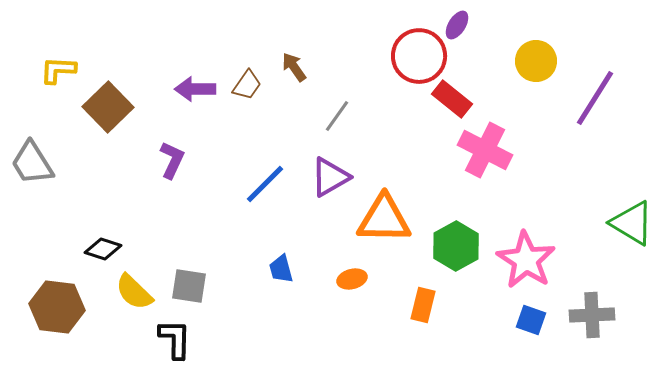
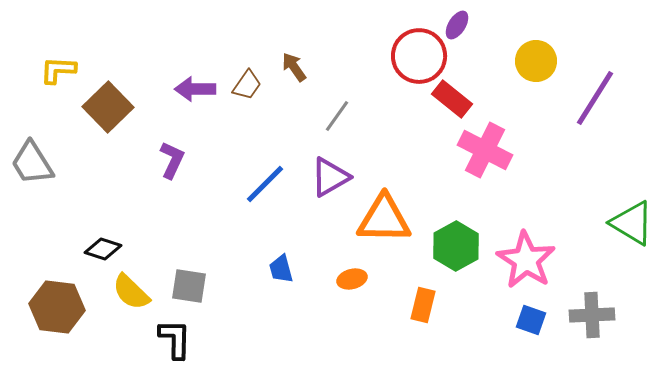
yellow semicircle: moved 3 px left
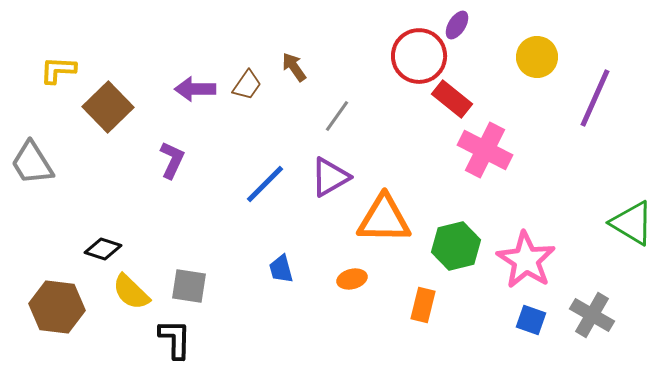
yellow circle: moved 1 px right, 4 px up
purple line: rotated 8 degrees counterclockwise
green hexagon: rotated 15 degrees clockwise
gray cross: rotated 33 degrees clockwise
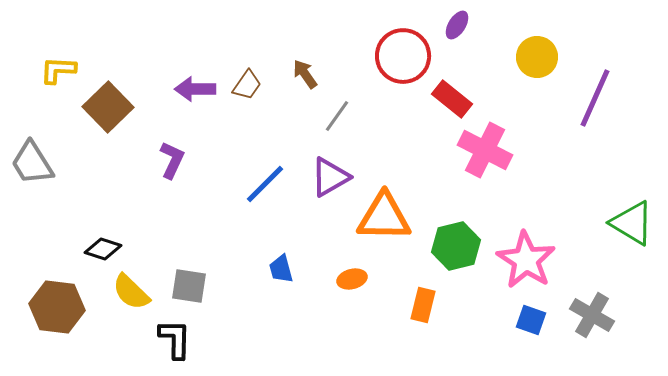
red circle: moved 16 px left
brown arrow: moved 11 px right, 7 px down
orange triangle: moved 2 px up
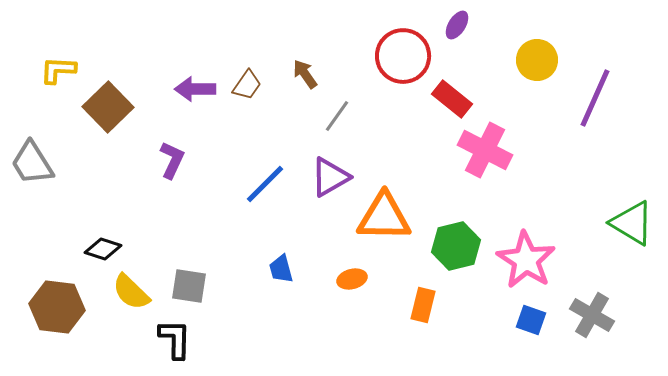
yellow circle: moved 3 px down
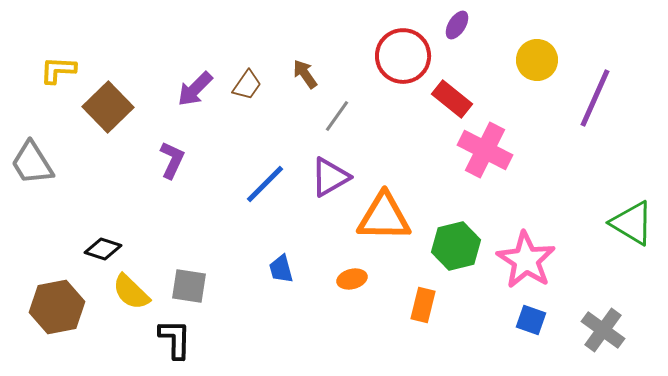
purple arrow: rotated 45 degrees counterclockwise
brown hexagon: rotated 18 degrees counterclockwise
gray cross: moved 11 px right, 15 px down; rotated 6 degrees clockwise
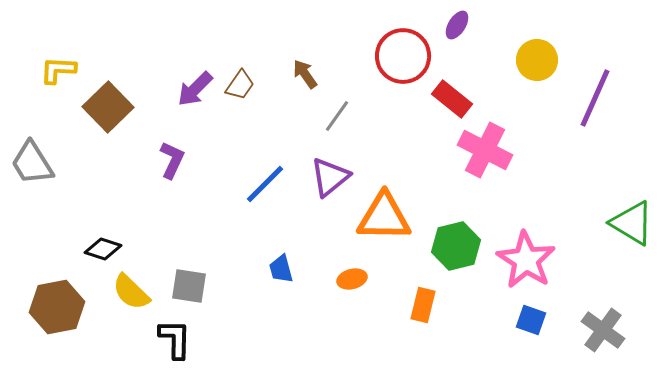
brown trapezoid: moved 7 px left
purple triangle: rotated 9 degrees counterclockwise
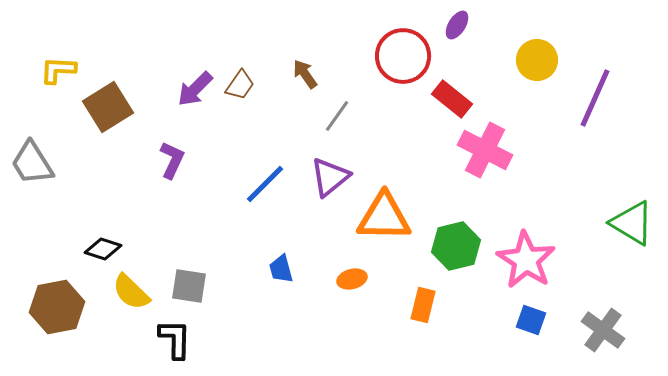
brown square: rotated 12 degrees clockwise
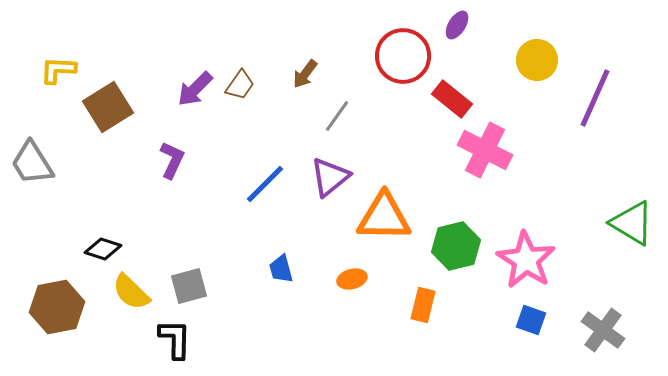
brown arrow: rotated 108 degrees counterclockwise
gray square: rotated 24 degrees counterclockwise
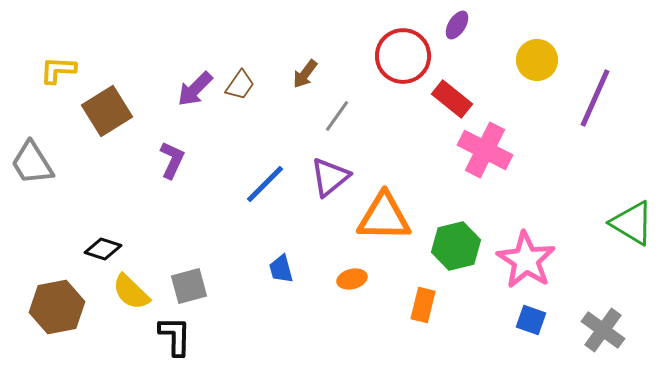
brown square: moved 1 px left, 4 px down
black L-shape: moved 3 px up
